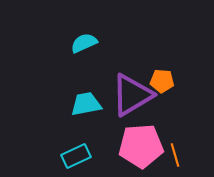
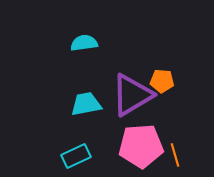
cyan semicircle: rotated 16 degrees clockwise
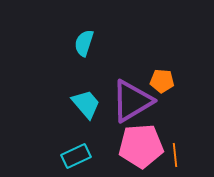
cyan semicircle: rotated 64 degrees counterclockwise
purple triangle: moved 6 px down
cyan trapezoid: rotated 60 degrees clockwise
orange line: rotated 10 degrees clockwise
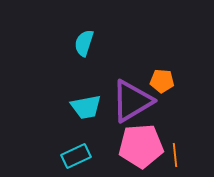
cyan trapezoid: moved 3 px down; rotated 120 degrees clockwise
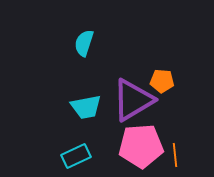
purple triangle: moved 1 px right, 1 px up
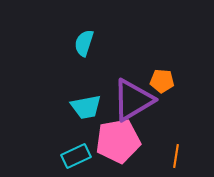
pink pentagon: moved 23 px left, 5 px up; rotated 6 degrees counterclockwise
orange line: moved 1 px right, 1 px down; rotated 15 degrees clockwise
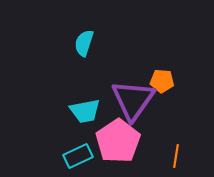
purple triangle: rotated 24 degrees counterclockwise
cyan trapezoid: moved 1 px left, 4 px down
pink pentagon: rotated 24 degrees counterclockwise
cyan rectangle: moved 2 px right
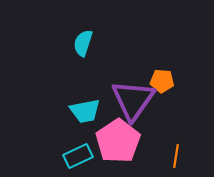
cyan semicircle: moved 1 px left
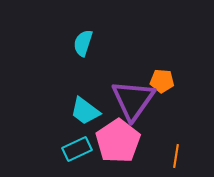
cyan trapezoid: rotated 48 degrees clockwise
cyan rectangle: moved 1 px left, 7 px up
